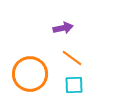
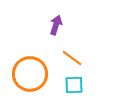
purple arrow: moved 7 px left, 3 px up; rotated 60 degrees counterclockwise
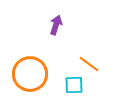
orange line: moved 17 px right, 6 px down
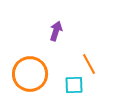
purple arrow: moved 6 px down
orange line: rotated 25 degrees clockwise
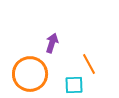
purple arrow: moved 4 px left, 12 px down
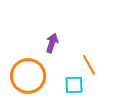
orange line: moved 1 px down
orange circle: moved 2 px left, 2 px down
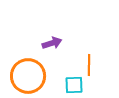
purple arrow: rotated 54 degrees clockwise
orange line: rotated 30 degrees clockwise
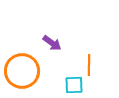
purple arrow: rotated 54 degrees clockwise
orange circle: moved 6 px left, 5 px up
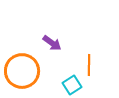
cyan square: moved 2 px left; rotated 30 degrees counterclockwise
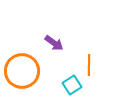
purple arrow: moved 2 px right
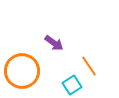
orange line: moved 1 px down; rotated 35 degrees counterclockwise
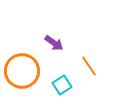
cyan square: moved 10 px left
